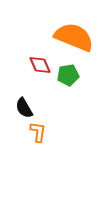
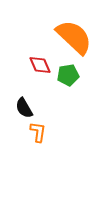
orange semicircle: rotated 21 degrees clockwise
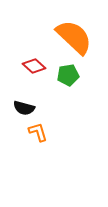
red diamond: moved 6 px left, 1 px down; rotated 25 degrees counterclockwise
black semicircle: rotated 45 degrees counterclockwise
orange L-shape: rotated 25 degrees counterclockwise
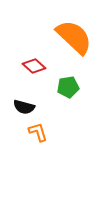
green pentagon: moved 12 px down
black semicircle: moved 1 px up
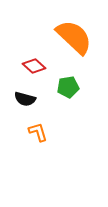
black semicircle: moved 1 px right, 8 px up
